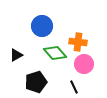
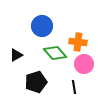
black line: rotated 16 degrees clockwise
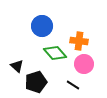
orange cross: moved 1 px right, 1 px up
black triangle: moved 1 px right, 11 px down; rotated 48 degrees counterclockwise
black line: moved 1 px left, 2 px up; rotated 48 degrees counterclockwise
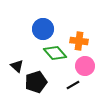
blue circle: moved 1 px right, 3 px down
pink circle: moved 1 px right, 2 px down
black line: rotated 64 degrees counterclockwise
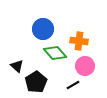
black pentagon: rotated 15 degrees counterclockwise
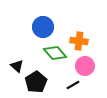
blue circle: moved 2 px up
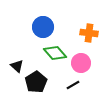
orange cross: moved 10 px right, 8 px up
pink circle: moved 4 px left, 3 px up
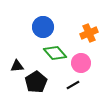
orange cross: rotated 30 degrees counterclockwise
black triangle: rotated 48 degrees counterclockwise
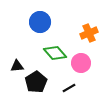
blue circle: moved 3 px left, 5 px up
black line: moved 4 px left, 3 px down
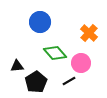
orange cross: rotated 24 degrees counterclockwise
black line: moved 7 px up
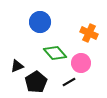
orange cross: rotated 18 degrees counterclockwise
black triangle: rotated 16 degrees counterclockwise
black line: moved 1 px down
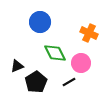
green diamond: rotated 15 degrees clockwise
